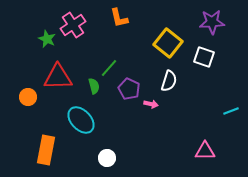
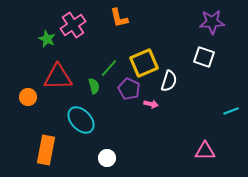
yellow square: moved 24 px left, 20 px down; rotated 28 degrees clockwise
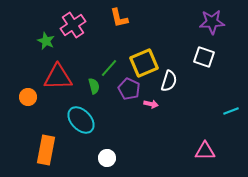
green star: moved 1 px left, 2 px down
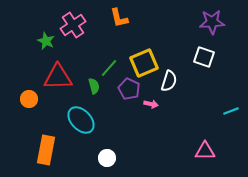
orange circle: moved 1 px right, 2 px down
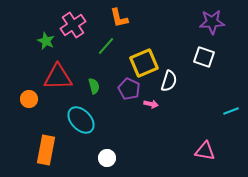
green line: moved 3 px left, 22 px up
pink triangle: rotated 10 degrees clockwise
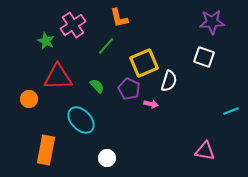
green semicircle: moved 3 px right; rotated 28 degrees counterclockwise
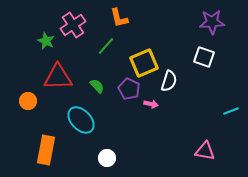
orange circle: moved 1 px left, 2 px down
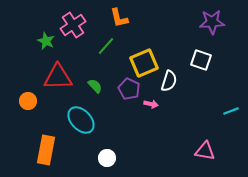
white square: moved 3 px left, 3 px down
green semicircle: moved 2 px left
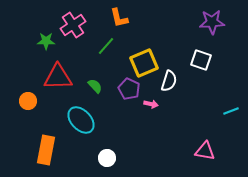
green star: rotated 24 degrees counterclockwise
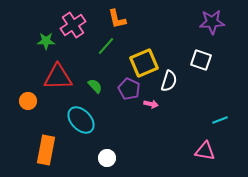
orange L-shape: moved 2 px left, 1 px down
cyan line: moved 11 px left, 9 px down
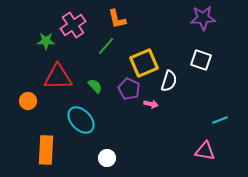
purple star: moved 9 px left, 4 px up
orange rectangle: rotated 8 degrees counterclockwise
